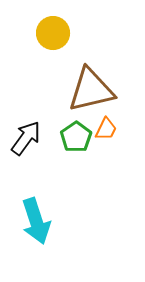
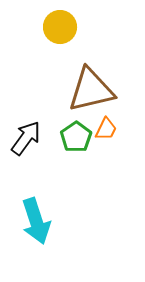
yellow circle: moved 7 px right, 6 px up
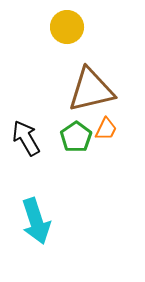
yellow circle: moved 7 px right
black arrow: rotated 66 degrees counterclockwise
